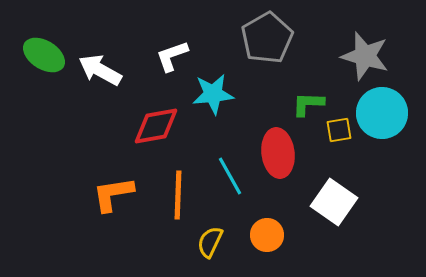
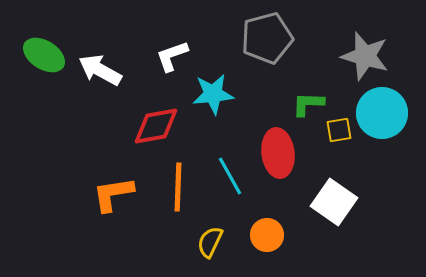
gray pentagon: rotated 15 degrees clockwise
orange line: moved 8 px up
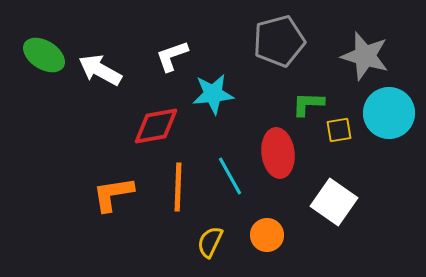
gray pentagon: moved 12 px right, 3 px down
cyan circle: moved 7 px right
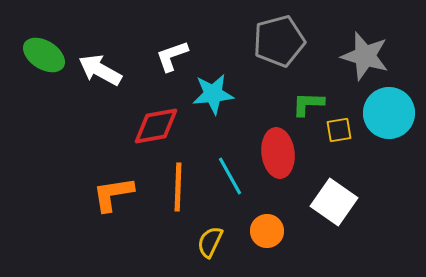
orange circle: moved 4 px up
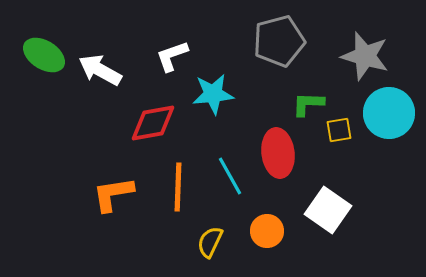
red diamond: moved 3 px left, 3 px up
white square: moved 6 px left, 8 px down
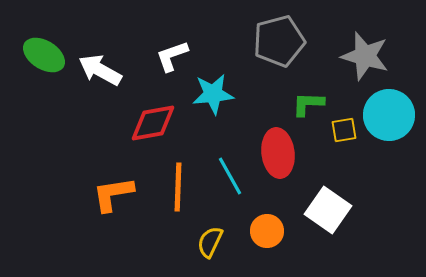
cyan circle: moved 2 px down
yellow square: moved 5 px right
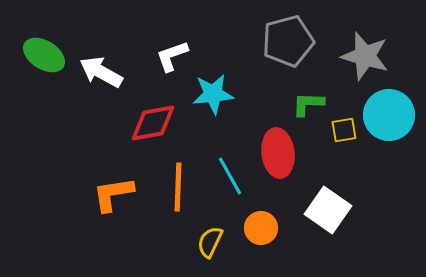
gray pentagon: moved 9 px right
white arrow: moved 1 px right, 2 px down
orange circle: moved 6 px left, 3 px up
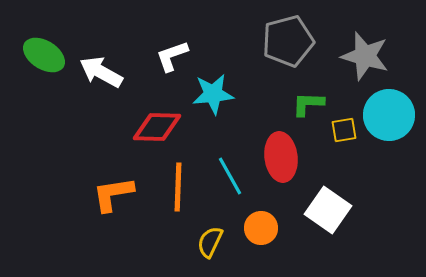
red diamond: moved 4 px right, 4 px down; rotated 12 degrees clockwise
red ellipse: moved 3 px right, 4 px down
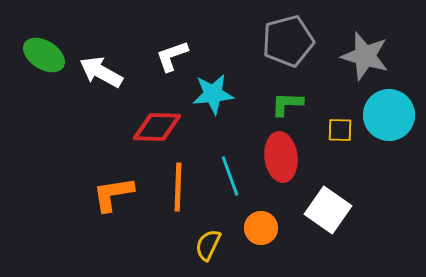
green L-shape: moved 21 px left
yellow square: moved 4 px left; rotated 12 degrees clockwise
cyan line: rotated 9 degrees clockwise
yellow semicircle: moved 2 px left, 3 px down
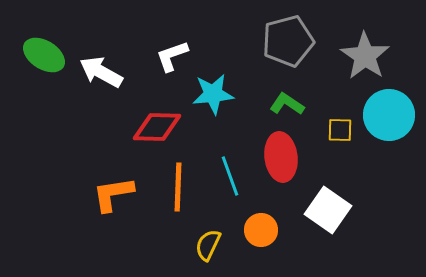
gray star: rotated 18 degrees clockwise
green L-shape: rotated 32 degrees clockwise
orange circle: moved 2 px down
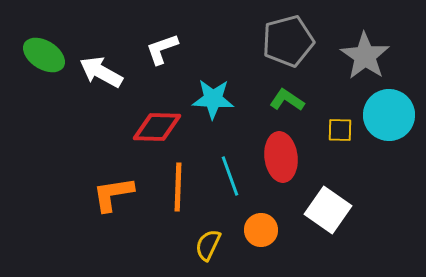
white L-shape: moved 10 px left, 7 px up
cyan star: moved 5 px down; rotated 9 degrees clockwise
green L-shape: moved 4 px up
